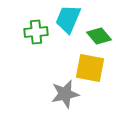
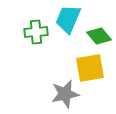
yellow square: rotated 20 degrees counterclockwise
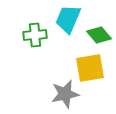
green cross: moved 1 px left, 3 px down
green diamond: moved 1 px up
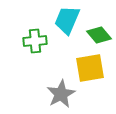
cyan trapezoid: moved 1 px left, 1 px down
green cross: moved 6 px down
gray star: moved 4 px left; rotated 16 degrees counterclockwise
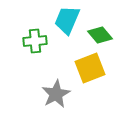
green diamond: moved 1 px right
yellow square: rotated 12 degrees counterclockwise
gray star: moved 5 px left
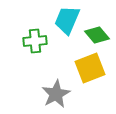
green diamond: moved 3 px left
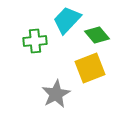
cyan trapezoid: rotated 20 degrees clockwise
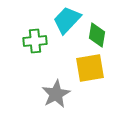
green diamond: rotated 50 degrees clockwise
yellow square: rotated 12 degrees clockwise
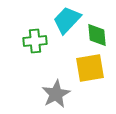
green diamond: rotated 15 degrees counterclockwise
